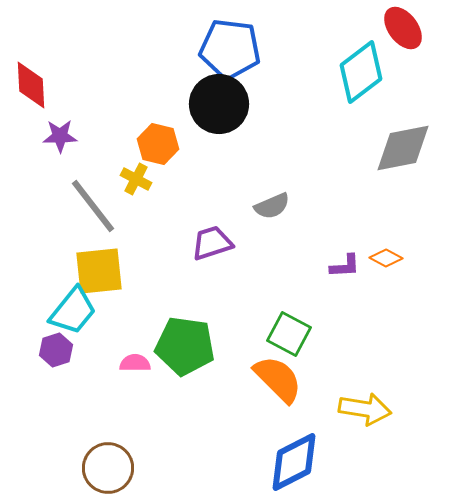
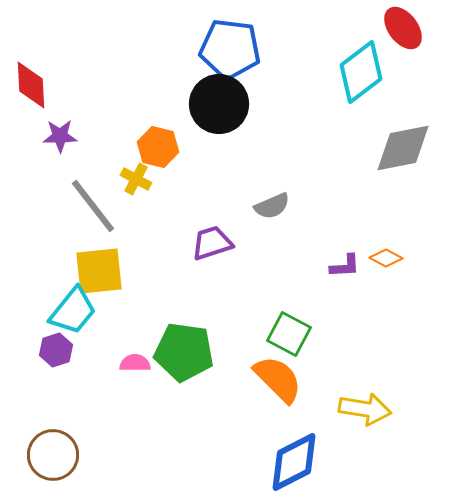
orange hexagon: moved 3 px down
green pentagon: moved 1 px left, 6 px down
brown circle: moved 55 px left, 13 px up
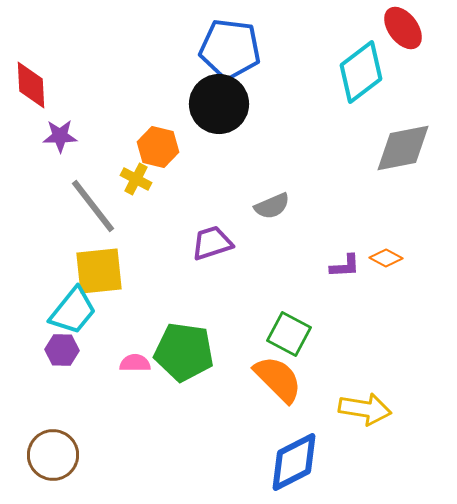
purple hexagon: moved 6 px right; rotated 20 degrees clockwise
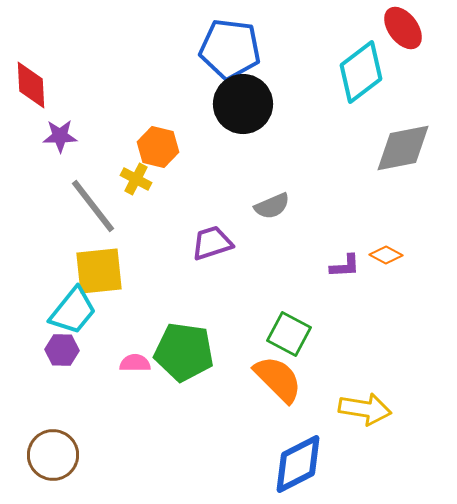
black circle: moved 24 px right
orange diamond: moved 3 px up
blue diamond: moved 4 px right, 2 px down
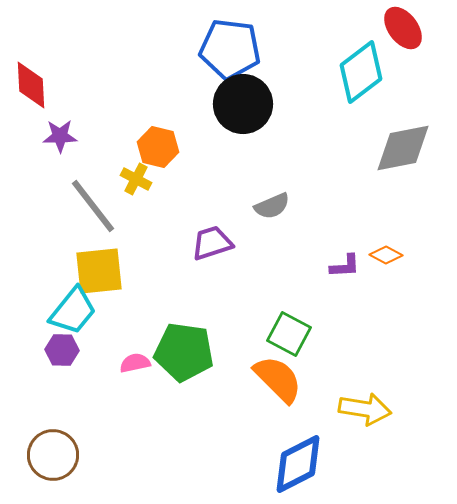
pink semicircle: rotated 12 degrees counterclockwise
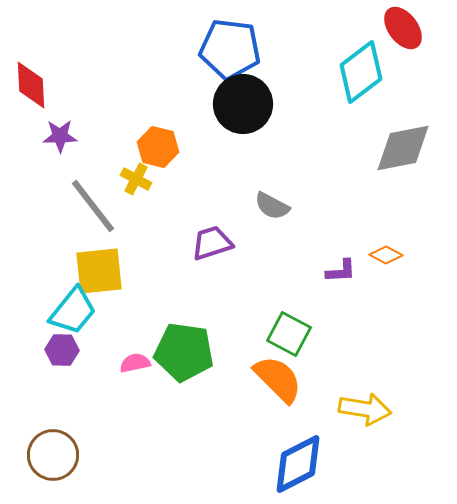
gray semicircle: rotated 51 degrees clockwise
purple L-shape: moved 4 px left, 5 px down
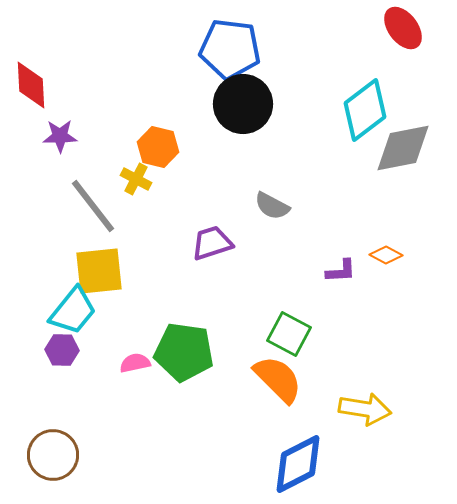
cyan diamond: moved 4 px right, 38 px down
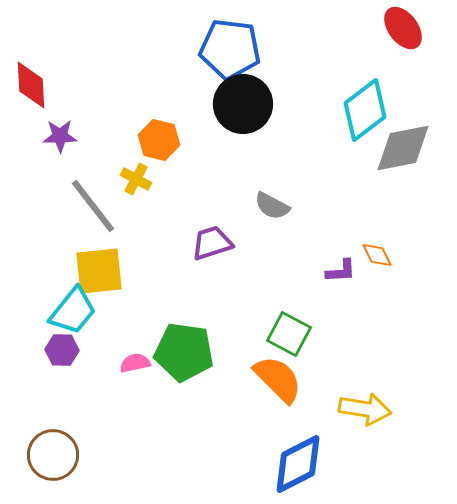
orange hexagon: moved 1 px right, 7 px up
orange diamond: moved 9 px left; rotated 36 degrees clockwise
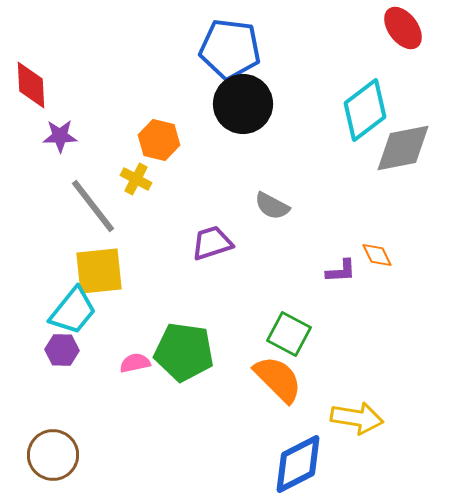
yellow arrow: moved 8 px left, 9 px down
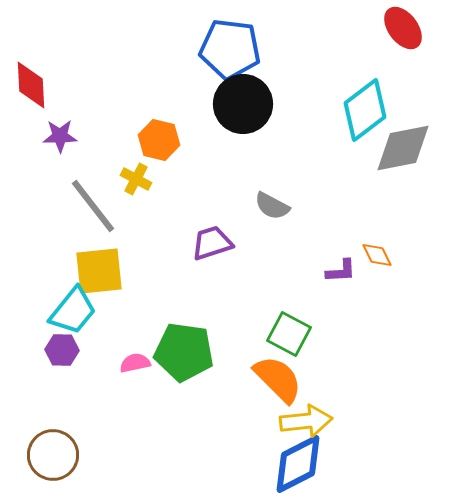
yellow arrow: moved 51 px left, 3 px down; rotated 15 degrees counterclockwise
